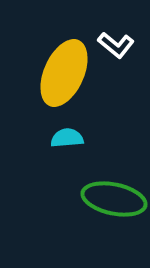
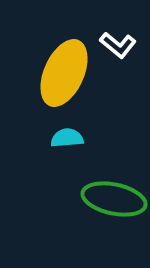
white L-shape: moved 2 px right
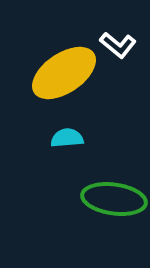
yellow ellipse: rotated 32 degrees clockwise
green ellipse: rotated 4 degrees counterclockwise
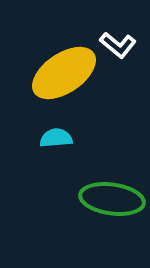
cyan semicircle: moved 11 px left
green ellipse: moved 2 px left
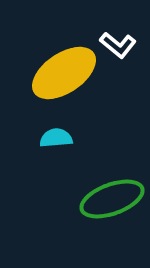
green ellipse: rotated 28 degrees counterclockwise
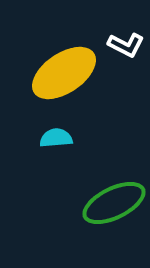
white L-shape: moved 8 px right; rotated 12 degrees counterclockwise
green ellipse: moved 2 px right, 4 px down; rotated 6 degrees counterclockwise
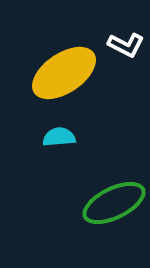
cyan semicircle: moved 3 px right, 1 px up
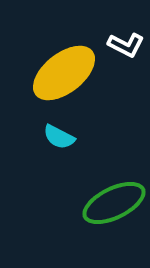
yellow ellipse: rotated 4 degrees counterclockwise
cyan semicircle: rotated 148 degrees counterclockwise
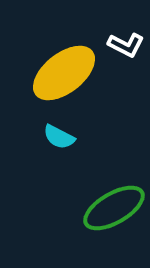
green ellipse: moved 5 px down; rotated 4 degrees counterclockwise
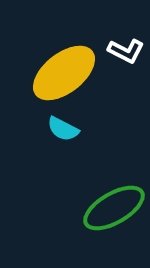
white L-shape: moved 6 px down
cyan semicircle: moved 4 px right, 8 px up
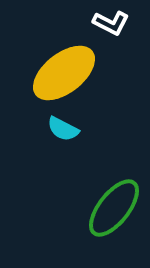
white L-shape: moved 15 px left, 28 px up
green ellipse: rotated 22 degrees counterclockwise
